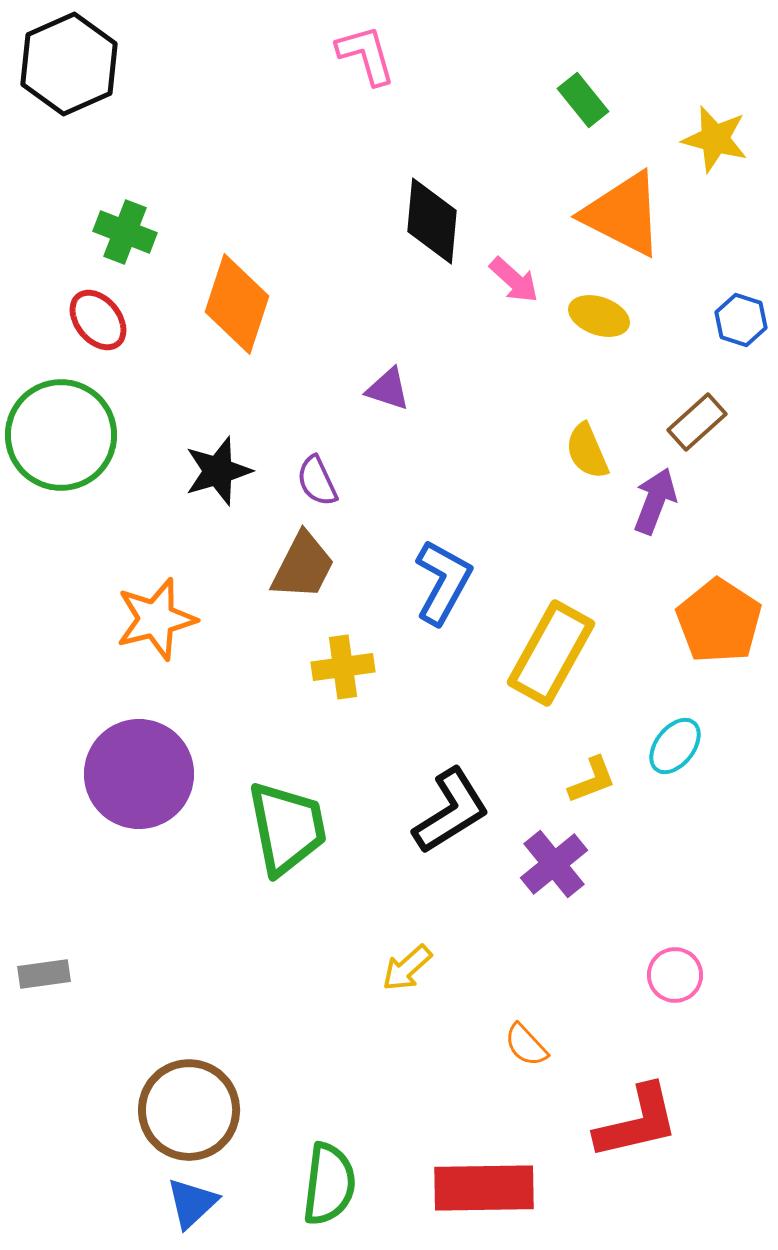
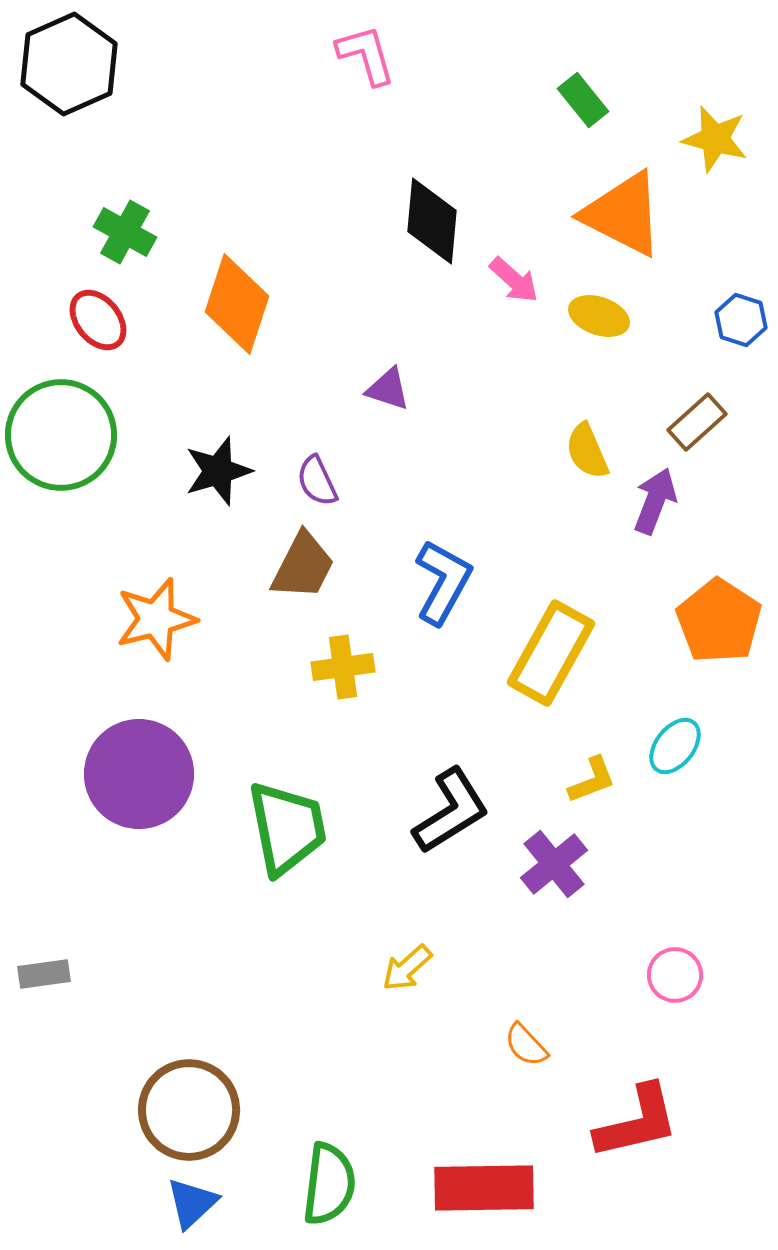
green cross: rotated 8 degrees clockwise
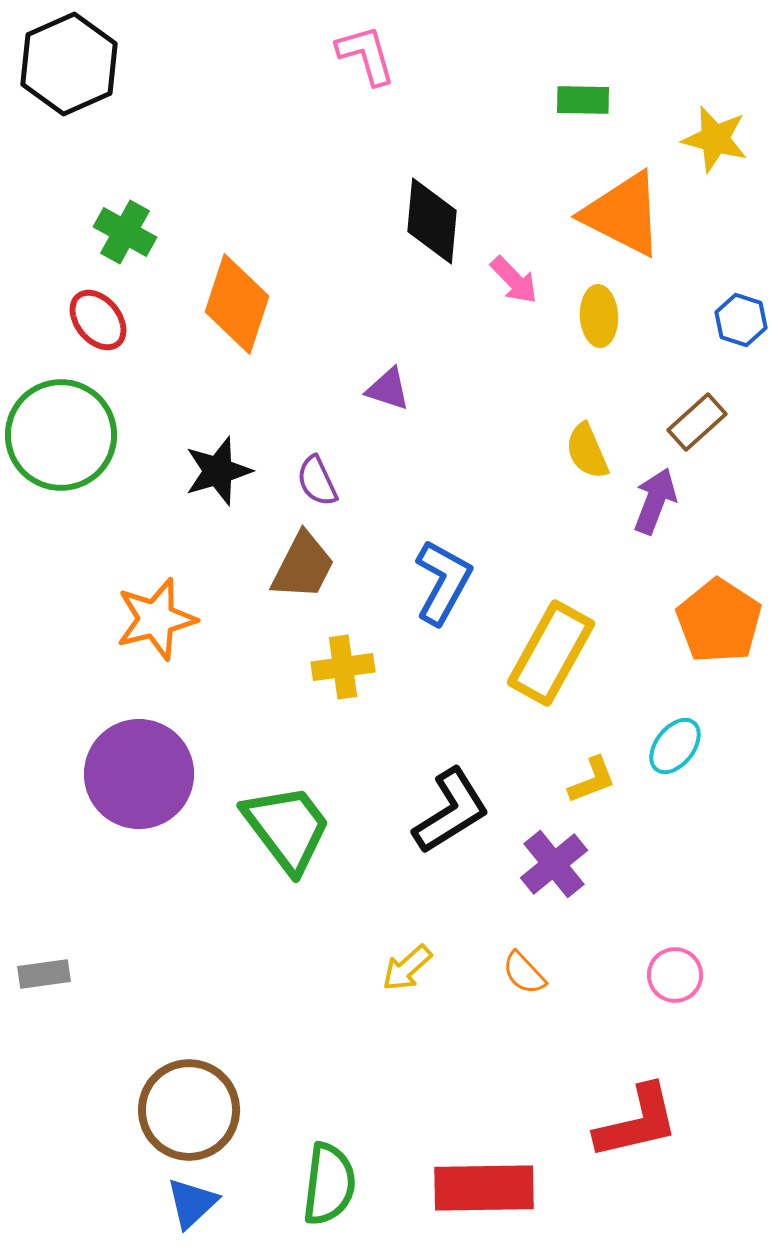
green rectangle: rotated 50 degrees counterclockwise
pink arrow: rotated 4 degrees clockwise
yellow ellipse: rotated 68 degrees clockwise
green trapezoid: rotated 26 degrees counterclockwise
orange semicircle: moved 2 px left, 72 px up
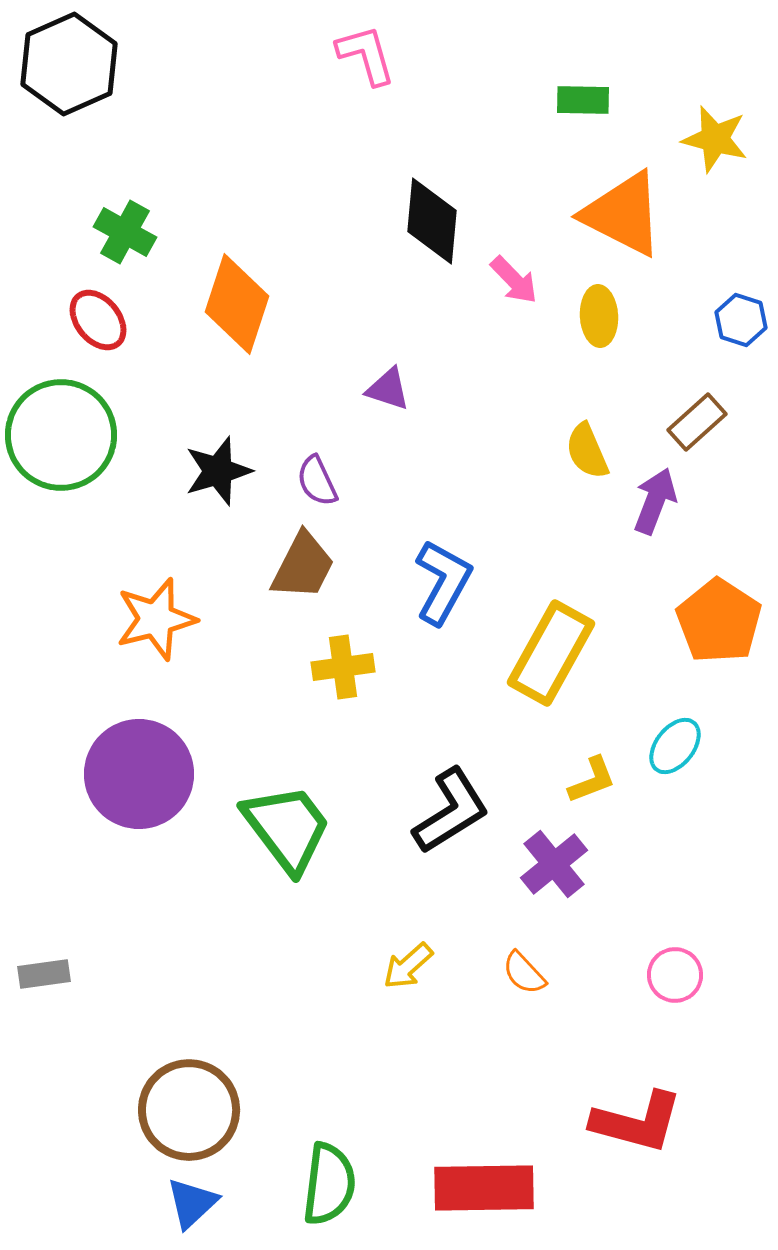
yellow arrow: moved 1 px right, 2 px up
red L-shape: rotated 28 degrees clockwise
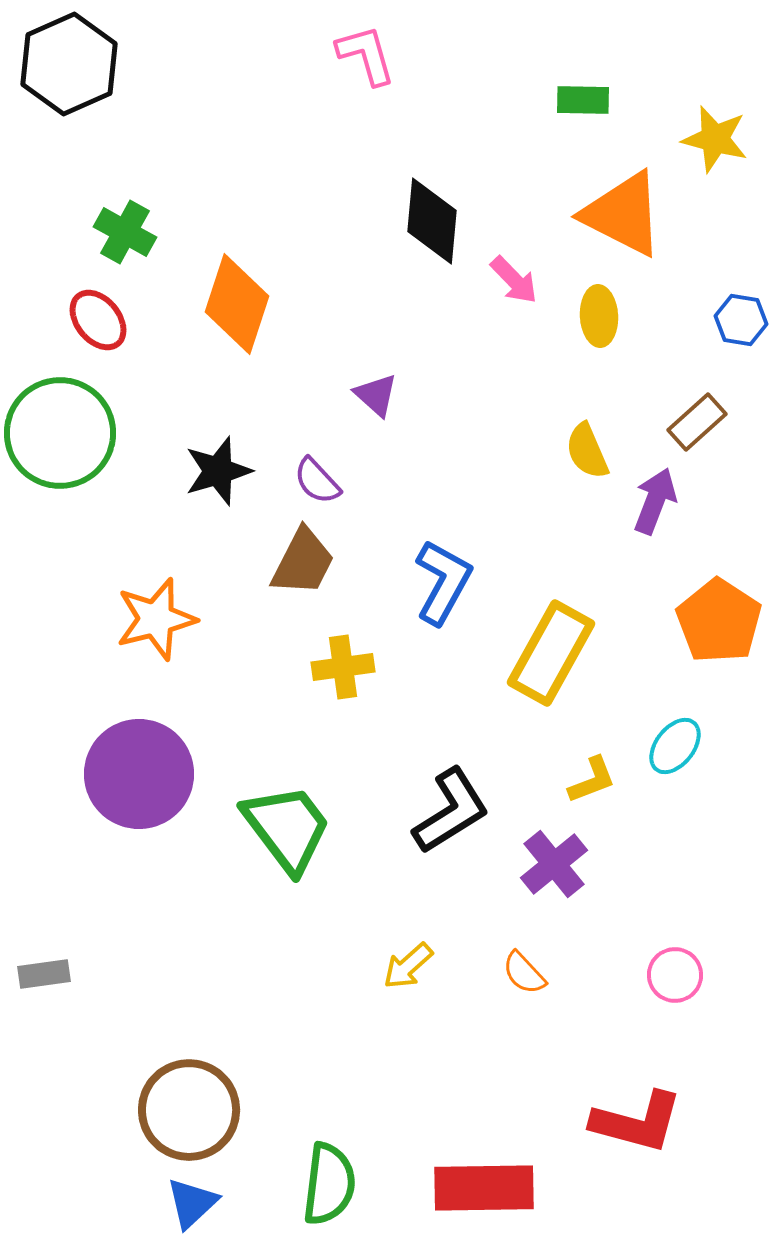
blue hexagon: rotated 9 degrees counterclockwise
purple triangle: moved 12 px left, 6 px down; rotated 24 degrees clockwise
green circle: moved 1 px left, 2 px up
purple semicircle: rotated 18 degrees counterclockwise
brown trapezoid: moved 4 px up
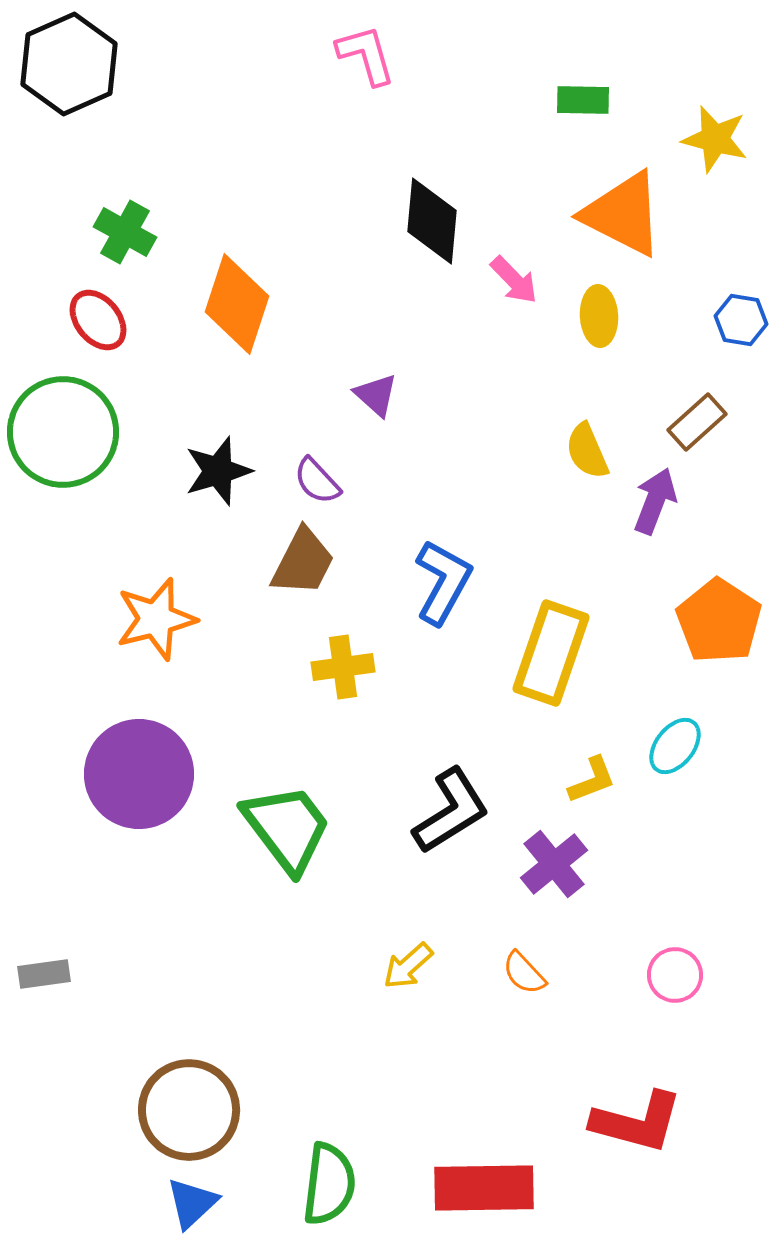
green circle: moved 3 px right, 1 px up
yellow rectangle: rotated 10 degrees counterclockwise
